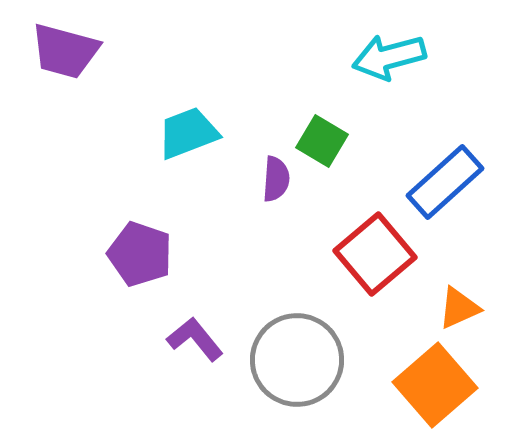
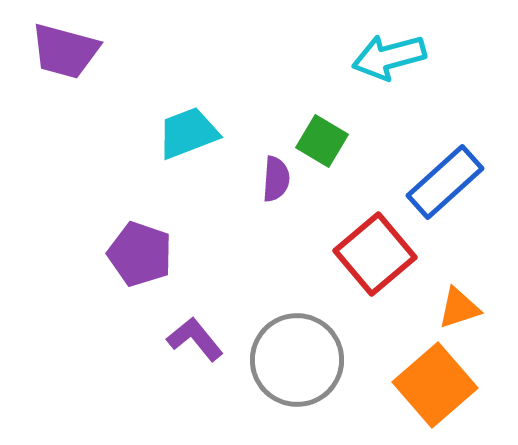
orange triangle: rotated 6 degrees clockwise
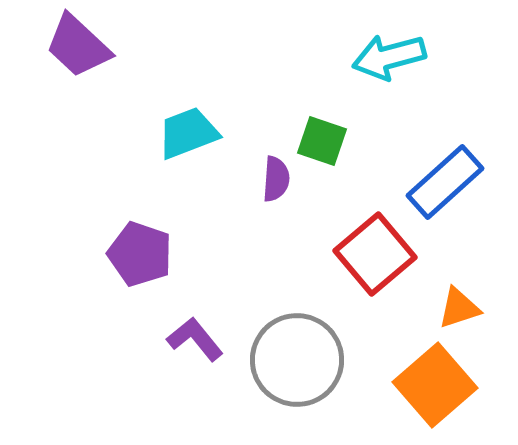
purple trapezoid: moved 13 px right, 5 px up; rotated 28 degrees clockwise
green square: rotated 12 degrees counterclockwise
